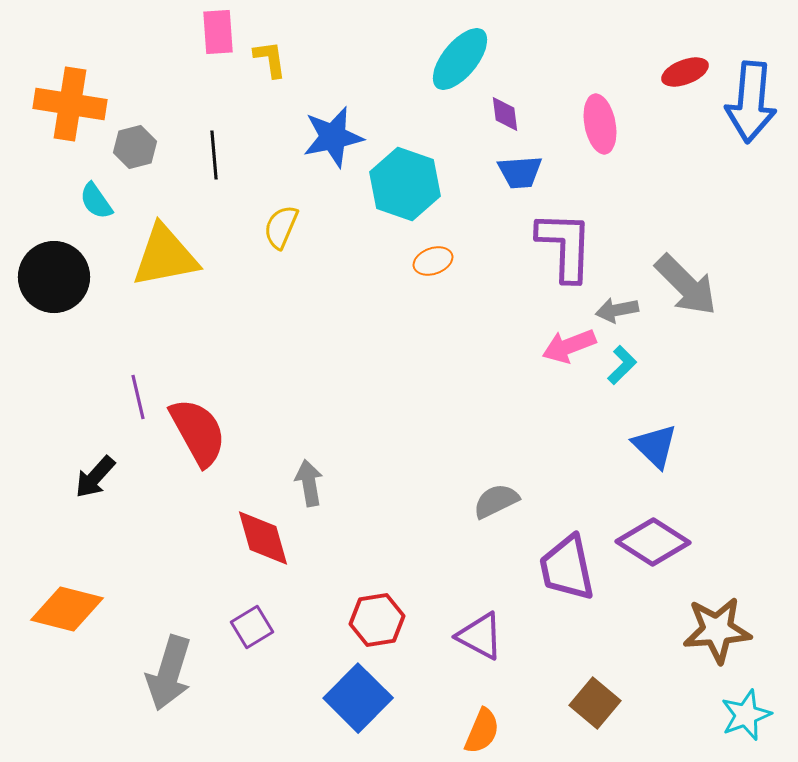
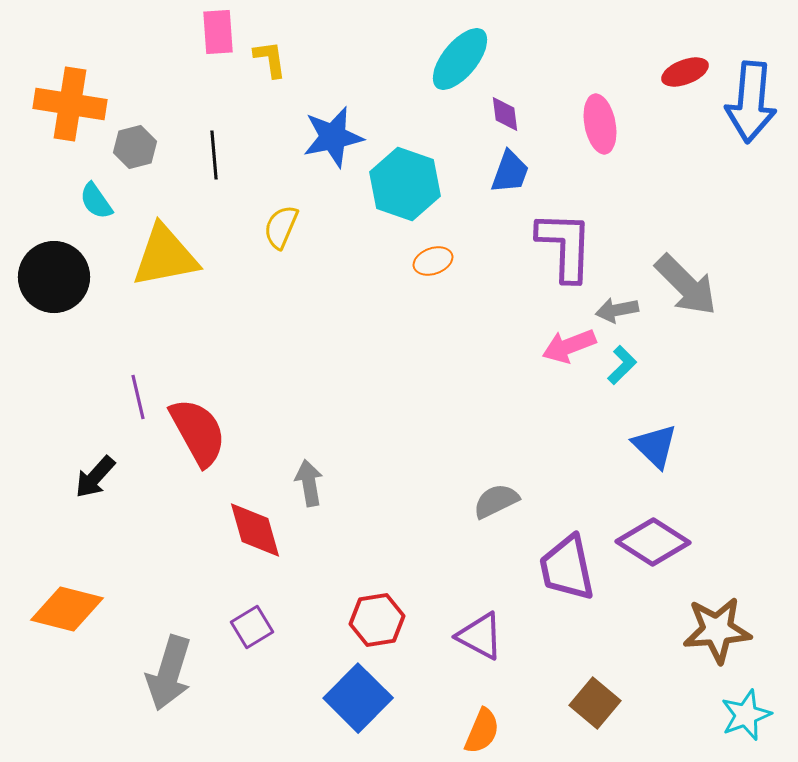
blue trapezoid at (520, 172): moved 10 px left; rotated 66 degrees counterclockwise
red diamond at (263, 538): moved 8 px left, 8 px up
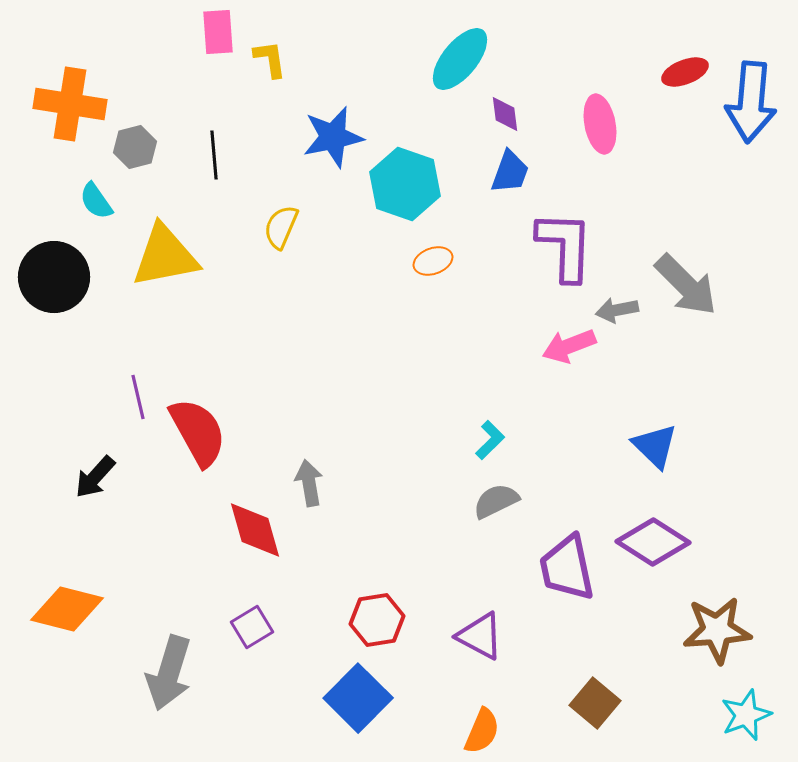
cyan L-shape at (622, 365): moved 132 px left, 75 px down
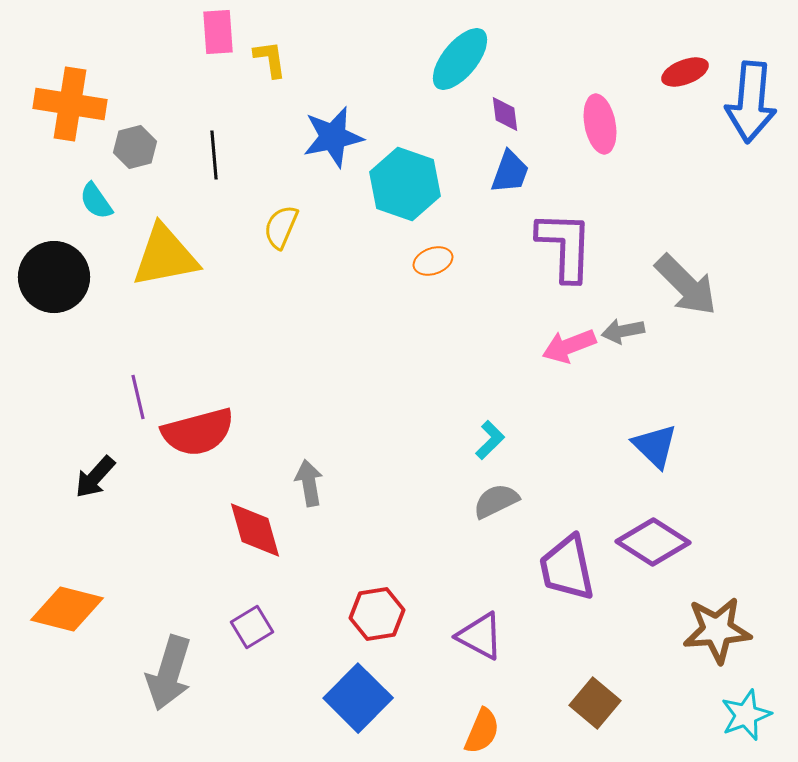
gray arrow at (617, 310): moved 6 px right, 21 px down
red semicircle at (198, 432): rotated 104 degrees clockwise
red hexagon at (377, 620): moved 6 px up
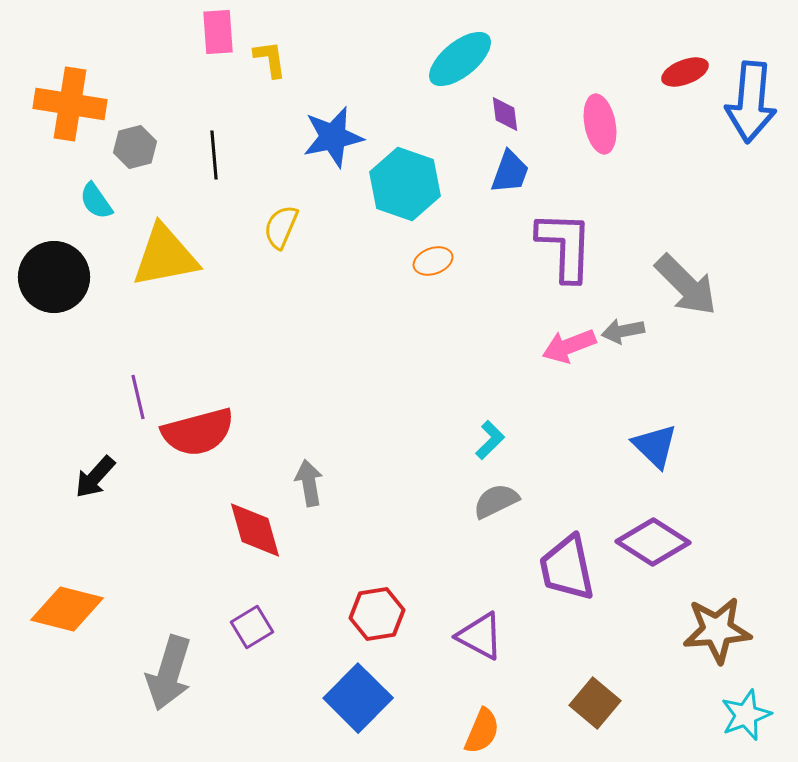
cyan ellipse at (460, 59): rotated 12 degrees clockwise
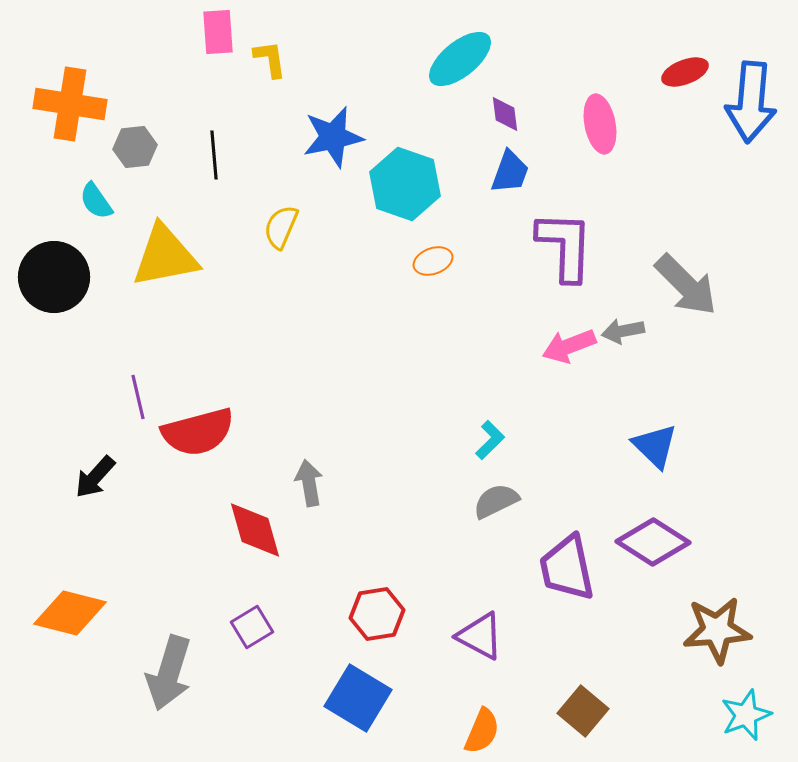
gray hexagon at (135, 147): rotated 9 degrees clockwise
orange diamond at (67, 609): moved 3 px right, 4 px down
blue square at (358, 698): rotated 14 degrees counterclockwise
brown square at (595, 703): moved 12 px left, 8 px down
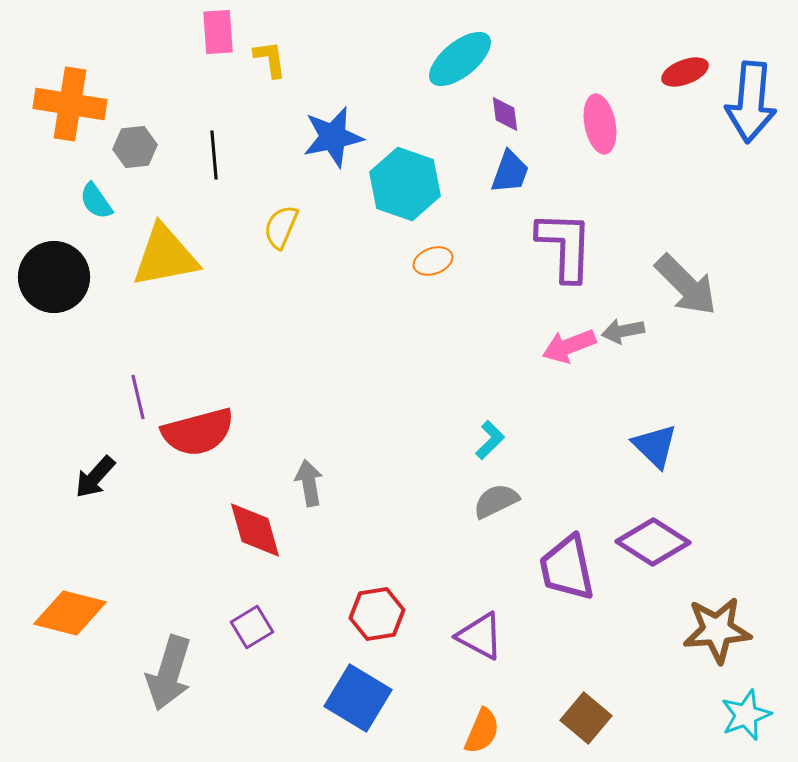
brown square at (583, 711): moved 3 px right, 7 px down
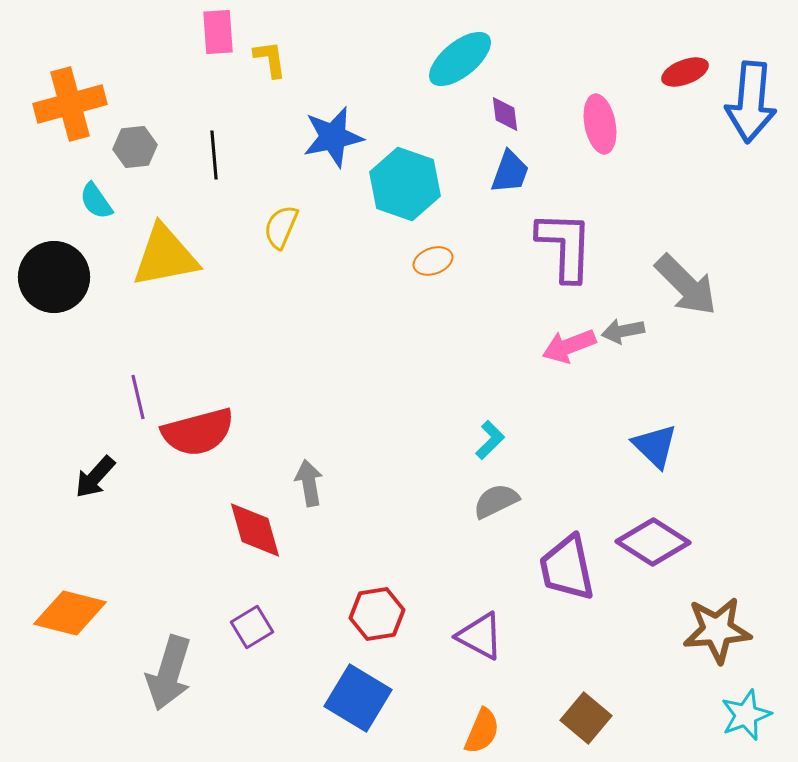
orange cross at (70, 104): rotated 24 degrees counterclockwise
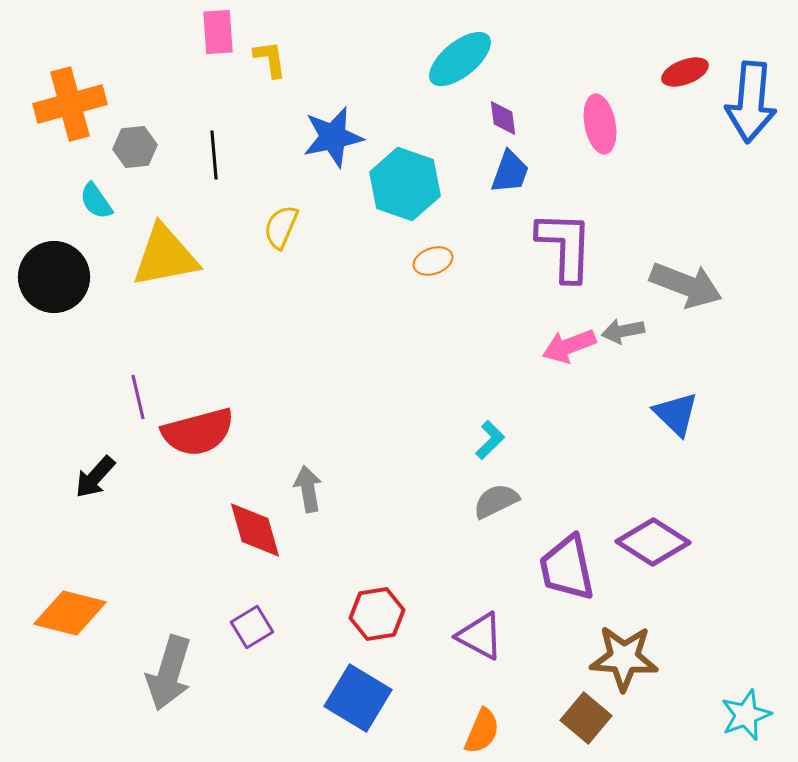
purple diamond at (505, 114): moved 2 px left, 4 px down
gray arrow at (686, 285): rotated 24 degrees counterclockwise
blue triangle at (655, 446): moved 21 px right, 32 px up
gray arrow at (309, 483): moved 1 px left, 6 px down
brown star at (717, 630): moved 93 px left, 28 px down; rotated 8 degrees clockwise
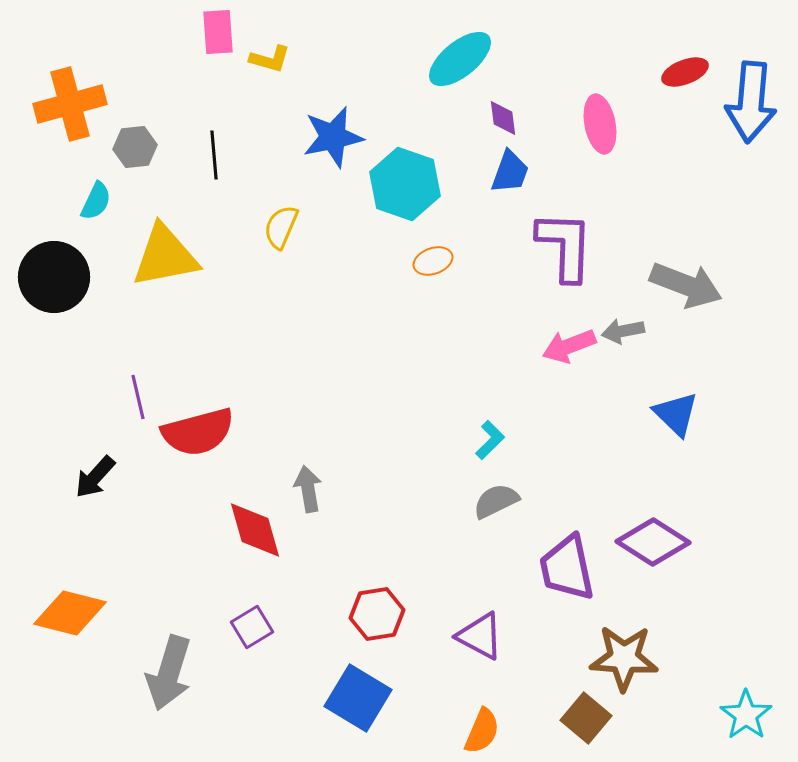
yellow L-shape at (270, 59): rotated 114 degrees clockwise
cyan semicircle at (96, 201): rotated 120 degrees counterclockwise
cyan star at (746, 715): rotated 15 degrees counterclockwise
